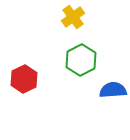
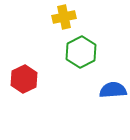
yellow cross: moved 9 px left; rotated 25 degrees clockwise
green hexagon: moved 8 px up
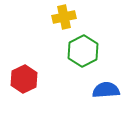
green hexagon: moved 2 px right, 1 px up
blue semicircle: moved 7 px left
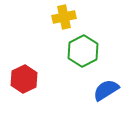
blue semicircle: rotated 28 degrees counterclockwise
